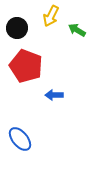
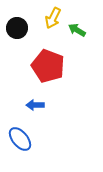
yellow arrow: moved 2 px right, 2 px down
red pentagon: moved 22 px right
blue arrow: moved 19 px left, 10 px down
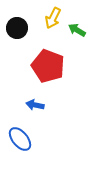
blue arrow: rotated 12 degrees clockwise
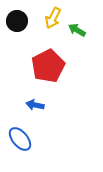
black circle: moved 7 px up
red pentagon: rotated 24 degrees clockwise
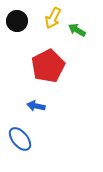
blue arrow: moved 1 px right, 1 px down
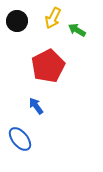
blue arrow: rotated 42 degrees clockwise
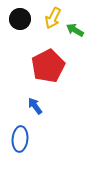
black circle: moved 3 px right, 2 px up
green arrow: moved 2 px left
blue arrow: moved 1 px left
blue ellipse: rotated 45 degrees clockwise
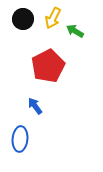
black circle: moved 3 px right
green arrow: moved 1 px down
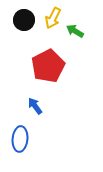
black circle: moved 1 px right, 1 px down
